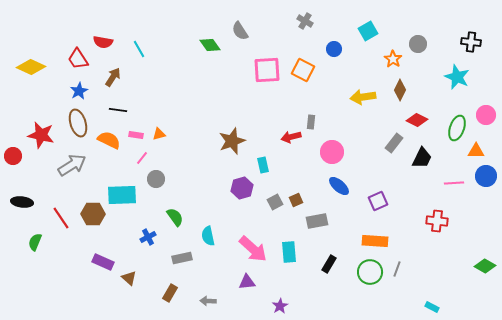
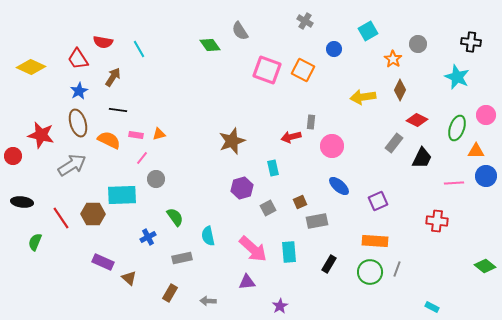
pink square at (267, 70): rotated 24 degrees clockwise
pink circle at (332, 152): moved 6 px up
cyan rectangle at (263, 165): moved 10 px right, 3 px down
brown square at (296, 200): moved 4 px right, 2 px down
gray square at (275, 202): moved 7 px left, 6 px down
green diamond at (485, 266): rotated 10 degrees clockwise
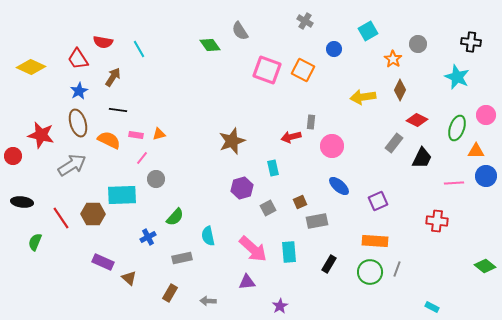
green semicircle at (175, 217): rotated 78 degrees clockwise
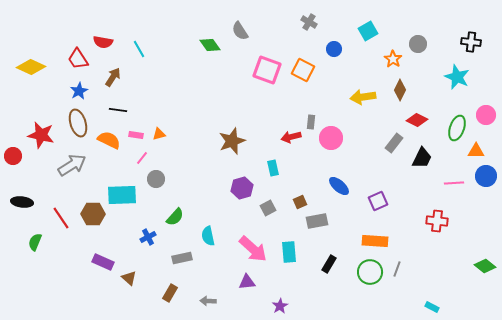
gray cross at (305, 21): moved 4 px right, 1 px down
pink circle at (332, 146): moved 1 px left, 8 px up
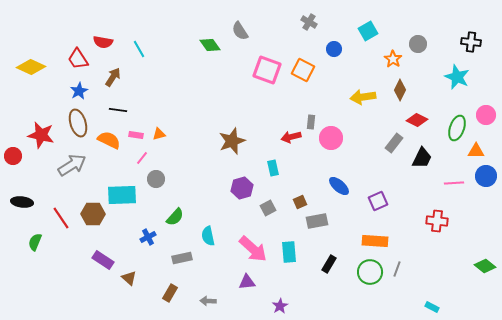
purple rectangle at (103, 262): moved 2 px up; rotated 10 degrees clockwise
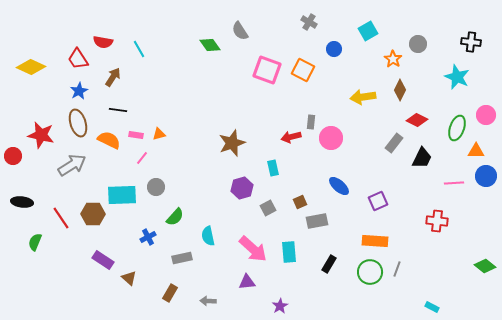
brown star at (232, 141): moved 2 px down
gray circle at (156, 179): moved 8 px down
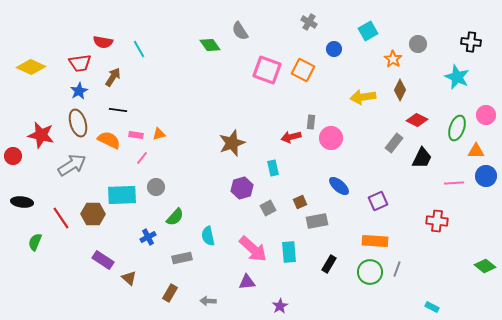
red trapezoid at (78, 59): moved 2 px right, 4 px down; rotated 65 degrees counterclockwise
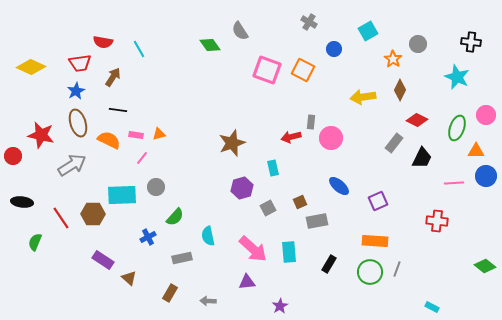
blue star at (79, 91): moved 3 px left
